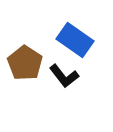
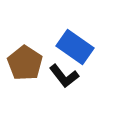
blue rectangle: moved 7 px down
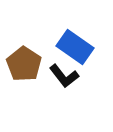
brown pentagon: moved 1 px left, 1 px down
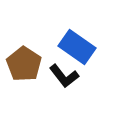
blue rectangle: moved 2 px right
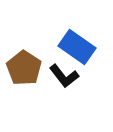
brown pentagon: moved 4 px down
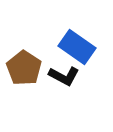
black L-shape: rotated 24 degrees counterclockwise
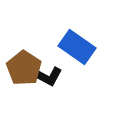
black L-shape: moved 17 px left
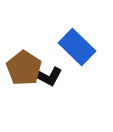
blue rectangle: rotated 9 degrees clockwise
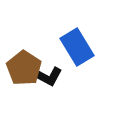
blue rectangle: rotated 15 degrees clockwise
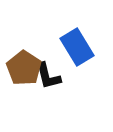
black L-shape: moved 1 px right; rotated 48 degrees clockwise
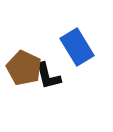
brown pentagon: rotated 8 degrees counterclockwise
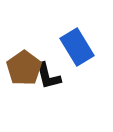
brown pentagon: rotated 12 degrees clockwise
